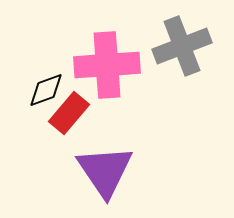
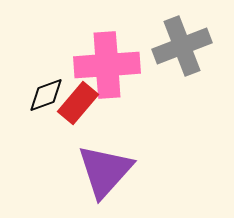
black diamond: moved 5 px down
red rectangle: moved 9 px right, 10 px up
purple triangle: rotated 16 degrees clockwise
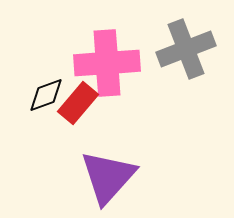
gray cross: moved 4 px right, 3 px down
pink cross: moved 2 px up
purple triangle: moved 3 px right, 6 px down
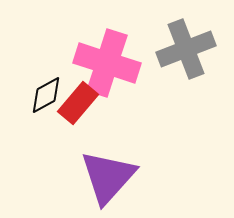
pink cross: rotated 22 degrees clockwise
black diamond: rotated 9 degrees counterclockwise
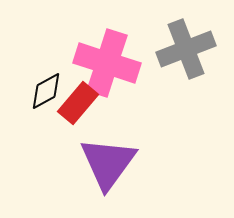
black diamond: moved 4 px up
purple triangle: moved 14 px up; rotated 6 degrees counterclockwise
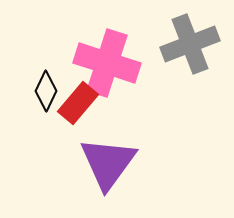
gray cross: moved 4 px right, 5 px up
black diamond: rotated 36 degrees counterclockwise
